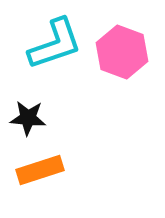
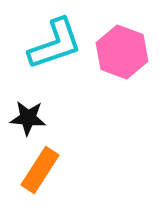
orange rectangle: rotated 39 degrees counterclockwise
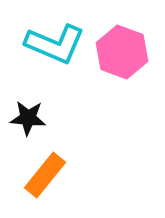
cyan L-shape: rotated 42 degrees clockwise
orange rectangle: moved 5 px right, 5 px down; rotated 6 degrees clockwise
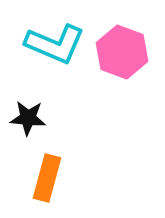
orange rectangle: moved 2 px right, 3 px down; rotated 24 degrees counterclockwise
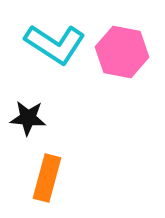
cyan L-shape: rotated 10 degrees clockwise
pink hexagon: rotated 9 degrees counterclockwise
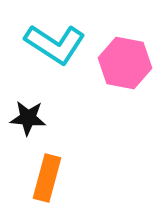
pink hexagon: moved 3 px right, 11 px down
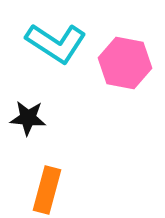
cyan L-shape: moved 1 px right, 1 px up
orange rectangle: moved 12 px down
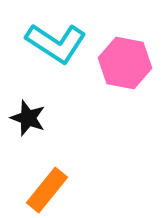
black star: rotated 15 degrees clockwise
orange rectangle: rotated 24 degrees clockwise
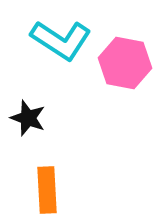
cyan L-shape: moved 5 px right, 3 px up
orange rectangle: rotated 42 degrees counterclockwise
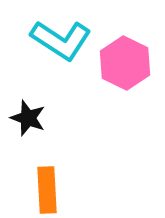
pink hexagon: rotated 15 degrees clockwise
